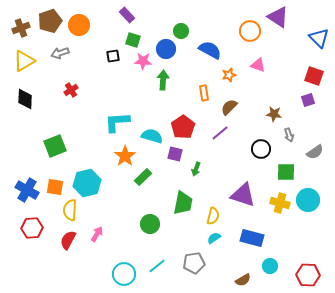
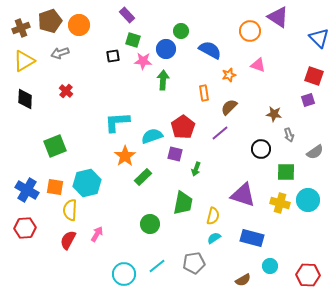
red cross at (71, 90): moved 5 px left, 1 px down; rotated 16 degrees counterclockwise
cyan semicircle at (152, 136): rotated 35 degrees counterclockwise
red hexagon at (32, 228): moved 7 px left
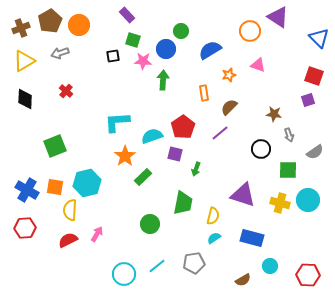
brown pentagon at (50, 21): rotated 10 degrees counterclockwise
blue semicircle at (210, 50): rotated 60 degrees counterclockwise
green square at (286, 172): moved 2 px right, 2 px up
red semicircle at (68, 240): rotated 36 degrees clockwise
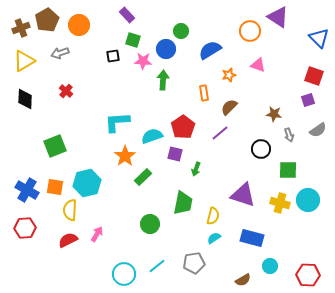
brown pentagon at (50, 21): moved 3 px left, 1 px up
gray semicircle at (315, 152): moved 3 px right, 22 px up
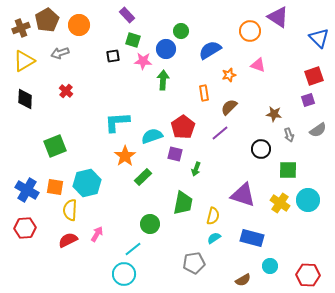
red square at (314, 76): rotated 36 degrees counterclockwise
yellow cross at (280, 203): rotated 18 degrees clockwise
cyan line at (157, 266): moved 24 px left, 17 px up
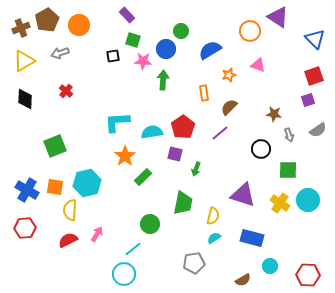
blue triangle at (319, 38): moved 4 px left, 1 px down
cyan semicircle at (152, 136): moved 4 px up; rotated 10 degrees clockwise
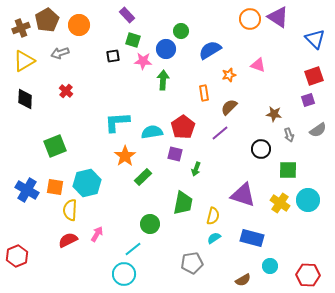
orange circle at (250, 31): moved 12 px up
red hexagon at (25, 228): moved 8 px left, 28 px down; rotated 20 degrees counterclockwise
gray pentagon at (194, 263): moved 2 px left
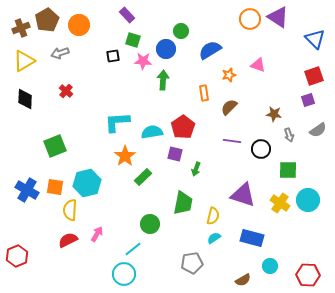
purple line at (220, 133): moved 12 px right, 8 px down; rotated 48 degrees clockwise
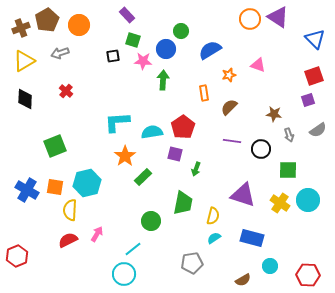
green circle at (150, 224): moved 1 px right, 3 px up
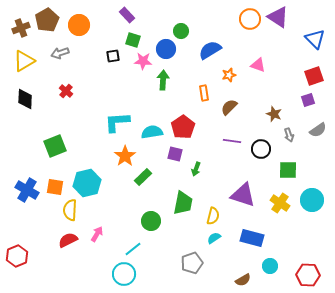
brown star at (274, 114): rotated 14 degrees clockwise
cyan circle at (308, 200): moved 4 px right
gray pentagon at (192, 263): rotated 10 degrees counterclockwise
